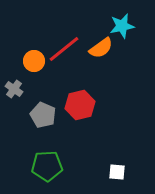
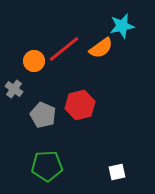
white square: rotated 18 degrees counterclockwise
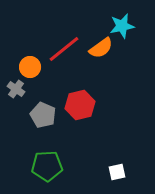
orange circle: moved 4 px left, 6 px down
gray cross: moved 2 px right
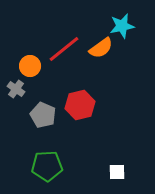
orange circle: moved 1 px up
white square: rotated 12 degrees clockwise
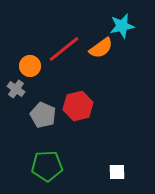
red hexagon: moved 2 px left, 1 px down
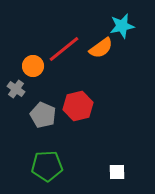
orange circle: moved 3 px right
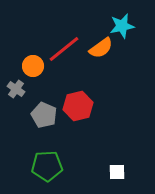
gray pentagon: moved 1 px right
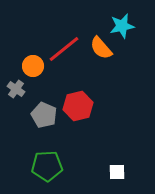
orange semicircle: rotated 85 degrees clockwise
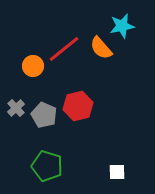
gray cross: moved 19 px down; rotated 12 degrees clockwise
green pentagon: rotated 20 degrees clockwise
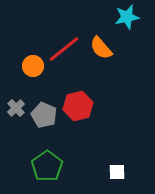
cyan star: moved 5 px right, 9 px up
green pentagon: rotated 20 degrees clockwise
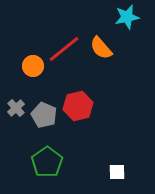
green pentagon: moved 4 px up
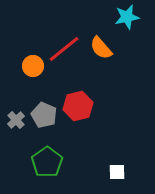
gray cross: moved 12 px down
